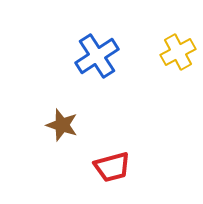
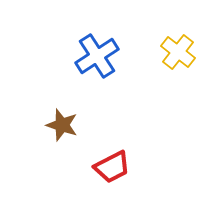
yellow cross: rotated 24 degrees counterclockwise
red trapezoid: rotated 12 degrees counterclockwise
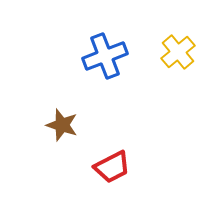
yellow cross: rotated 12 degrees clockwise
blue cross: moved 8 px right; rotated 12 degrees clockwise
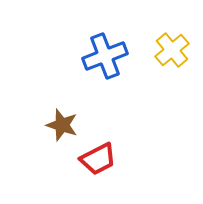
yellow cross: moved 6 px left, 2 px up
red trapezoid: moved 14 px left, 8 px up
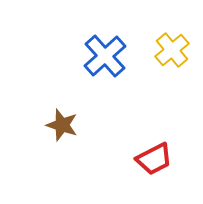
blue cross: rotated 21 degrees counterclockwise
red trapezoid: moved 56 px right
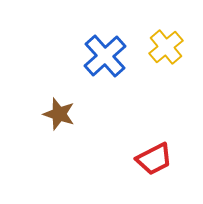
yellow cross: moved 6 px left, 3 px up
brown star: moved 3 px left, 11 px up
